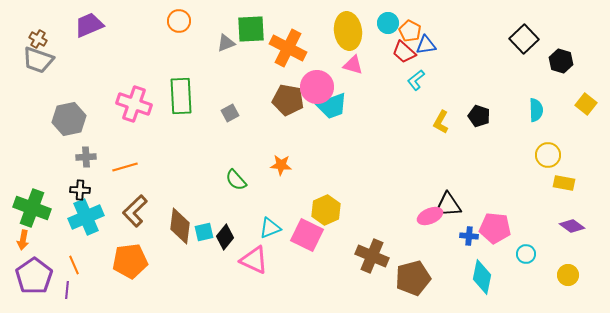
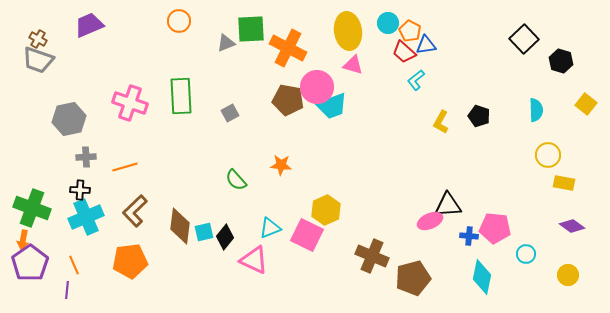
pink cross at (134, 104): moved 4 px left, 1 px up
pink ellipse at (430, 216): moved 5 px down
purple pentagon at (34, 276): moved 4 px left, 13 px up
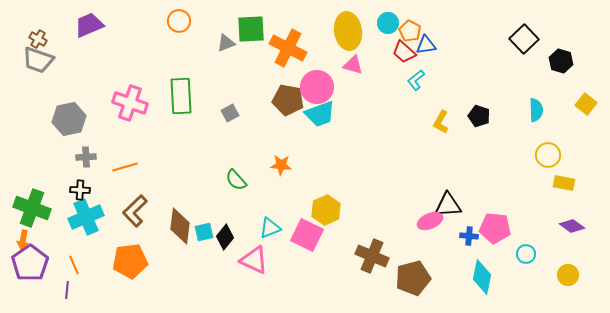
cyan trapezoid at (332, 106): moved 12 px left, 8 px down
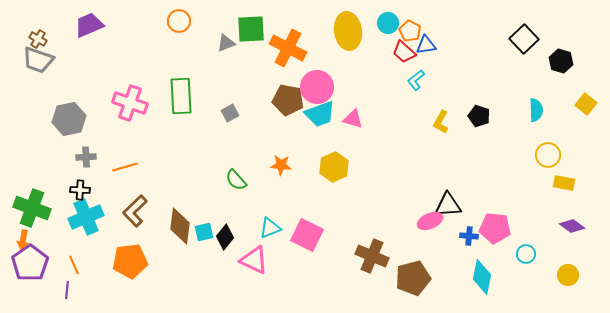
pink triangle at (353, 65): moved 54 px down
yellow hexagon at (326, 210): moved 8 px right, 43 px up
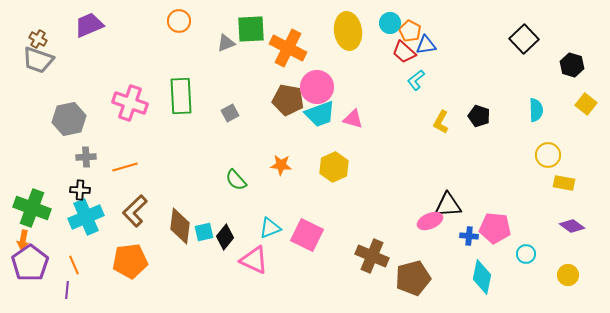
cyan circle at (388, 23): moved 2 px right
black hexagon at (561, 61): moved 11 px right, 4 px down
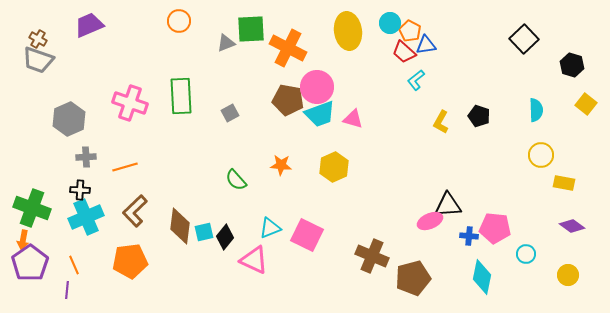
gray hexagon at (69, 119): rotated 12 degrees counterclockwise
yellow circle at (548, 155): moved 7 px left
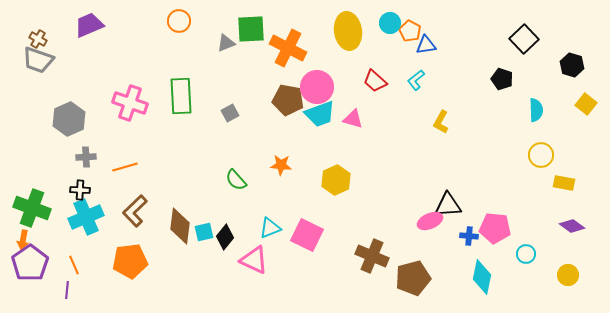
red trapezoid at (404, 52): moved 29 px left, 29 px down
black pentagon at (479, 116): moved 23 px right, 37 px up
yellow hexagon at (334, 167): moved 2 px right, 13 px down
